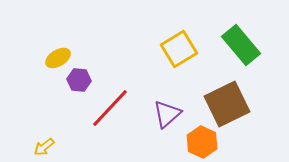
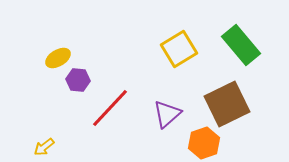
purple hexagon: moved 1 px left
orange hexagon: moved 2 px right, 1 px down; rotated 16 degrees clockwise
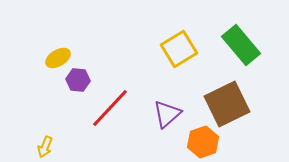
orange hexagon: moved 1 px left, 1 px up
yellow arrow: moved 1 px right; rotated 30 degrees counterclockwise
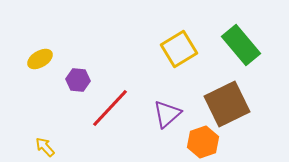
yellow ellipse: moved 18 px left, 1 px down
yellow arrow: rotated 115 degrees clockwise
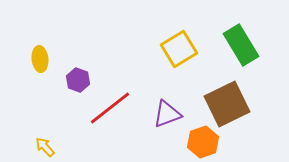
green rectangle: rotated 9 degrees clockwise
yellow ellipse: rotated 65 degrees counterclockwise
purple hexagon: rotated 15 degrees clockwise
red line: rotated 9 degrees clockwise
purple triangle: rotated 20 degrees clockwise
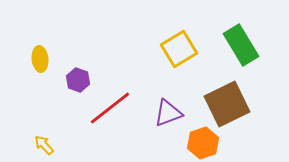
purple triangle: moved 1 px right, 1 px up
orange hexagon: moved 1 px down
yellow arrow: moved 1 px left, 2 px up
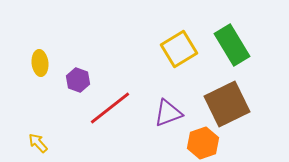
green rectangle: moved 9 px left
yellow ellipse: moved 4 px down
yellow arrow: moved 6 px left, 2 px up
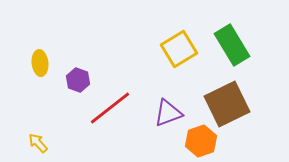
orange hexagon: moved 2 px left, 2 px up
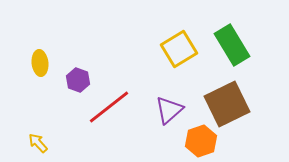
red line: moved 1 px left, 1 px up
purple triangle: moved 1 px right, 3 px up; rotated 20 degrees counterclockwise
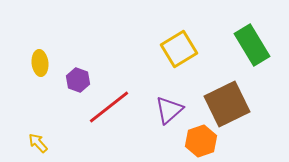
green rectangle: moved 20 px right
